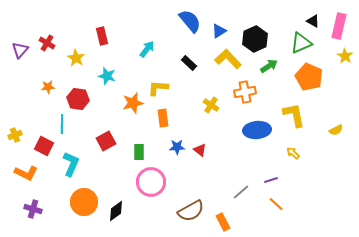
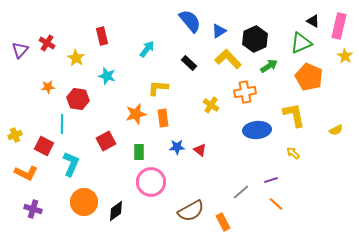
orange star at (133, 103): moved 3 px right, 11 px down
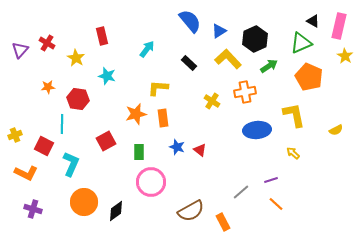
yellow cross at (211, 105): moved 1 px right, 4 px up
blue star at (177, 147): rotated 21 degrees clockwise
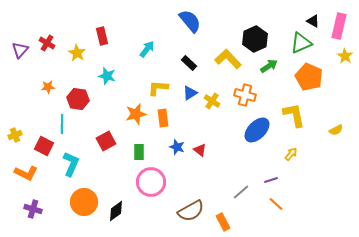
blue triangle at (219, 31): moved 29 px left, 62 px down
yellow star at (76, 58): moved 1 px right, 5 px up
orange cross at (245, 92): moved 3 px down; rotated 25 degrees clockwise
blue ellipse at (257, 130): rotated 40 degrees counterclockwise
yellow arrow at (293, 153): moved 2 px left, 1 px down; rotated 88 degrees clockwise
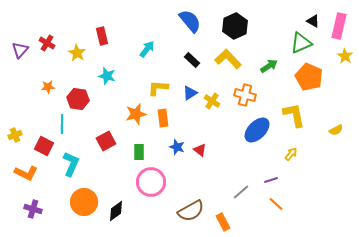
black hexagon at (255, 39): moved 20 px left, 13 px up
black rectangle at (189, 63): moved 3 px right, 3 px up
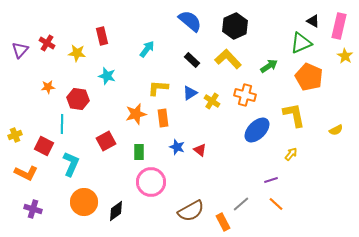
blue semicircle at (190, 21): rotated 10 degrees counterclockwise
yellow star at (77, 53): rotated 24 degrees counterclockwise
gray line at (241, 192): moved 12 px down
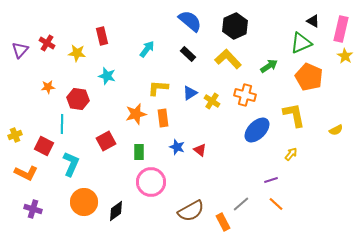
pink rectangle at (339, 26): moved 2 px right, 3 px down
black rectangle at (192, 60): moved 4 px left, 6 px up
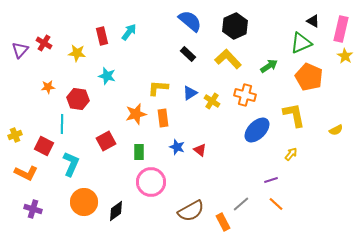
red cross at (47, 43): moved 3 px left
cyan arrow at (147, 49): moved 18 px left, 17 px up
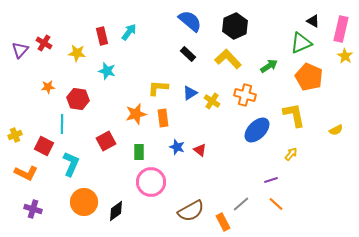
cyan star at (107, 76): moved 5 px up
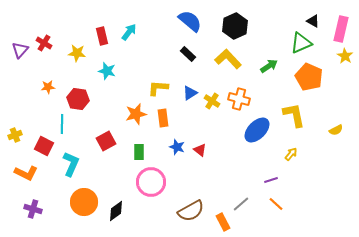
orange cross at (245, 95): moved 6 px left, 4 px down
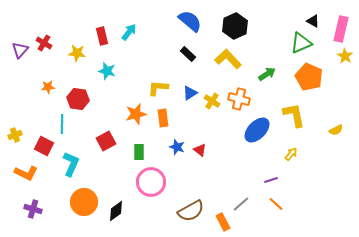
green arrow at (269, 66): moved 2 px left, 8 px down
